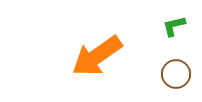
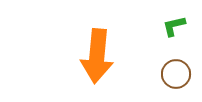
orange arrow: rotated 50 degrees counterclockwise
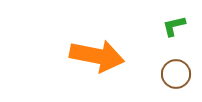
orange arrow: rotated 84 degrees counterclockwise
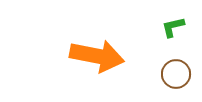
green L-shape: moved 1 px left, 1 px down
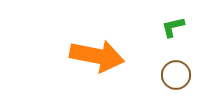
brown circle: moved 1 px down
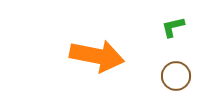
brown circle: moved 1 px down
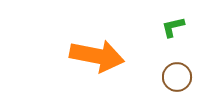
brown circle: moved 1 px right, 1 px down
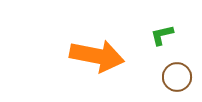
green L-shape: moved 11 px left, 8 px down
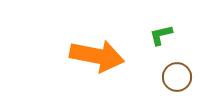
green L-shape: moved 1 px left
